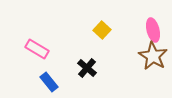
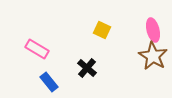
yellow square: rotated 18 degrees counterclockwise
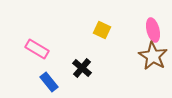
black cross: moved 5 px left
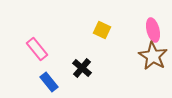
pink rectangle: rotated 20 degrees clockwise
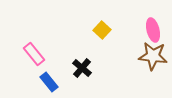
yellow square: rotated 18 degrees clockwise
pink rectangle: moved 3 px left, 5 px down
brown star: rotated 24 degrees counterclockwise
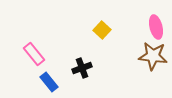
pink ellipse: moved 3 px right, 3 px up
black cross: rotated 30 degrees clockwise
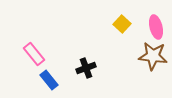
yellow square: moved 20 px right, 6 px up
black cross: moved 4 px right
blue rectangle: moved 2 px up
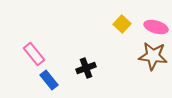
pink ellipse: rotated 60 degrees counterclockwise
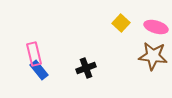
yellow square: moved 1 px left, 1 px up
pink rectangle: rotated 25 degrees clockwise
blue rectangle: moved 10 px left, 10 px up
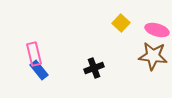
pink ellipse: moved 1 px right, 3 px down
black cross: moved 8 px right
